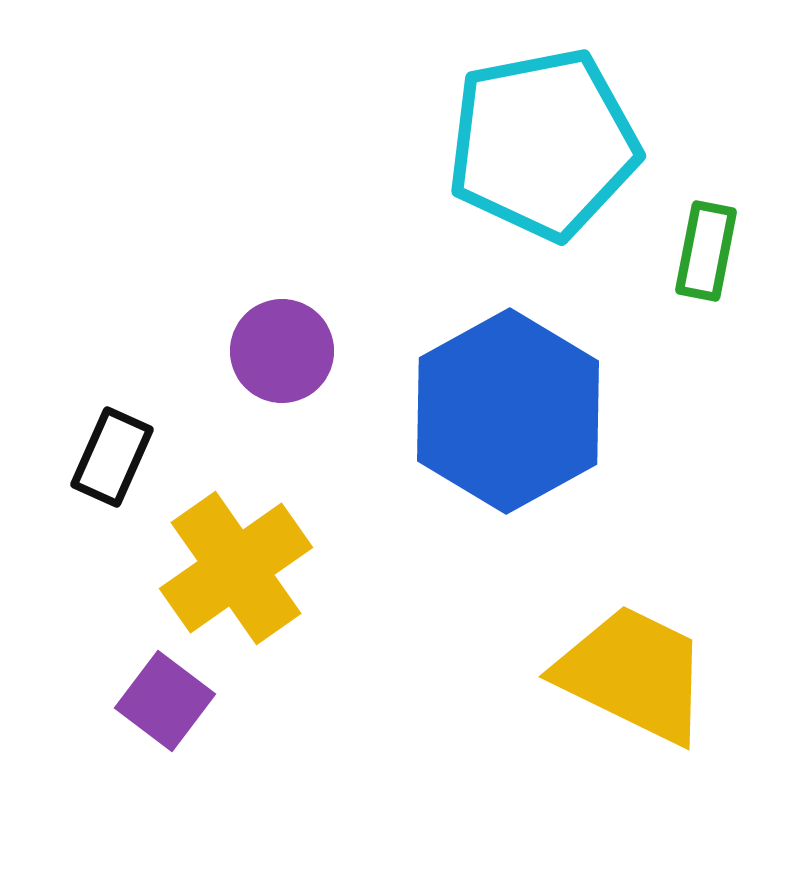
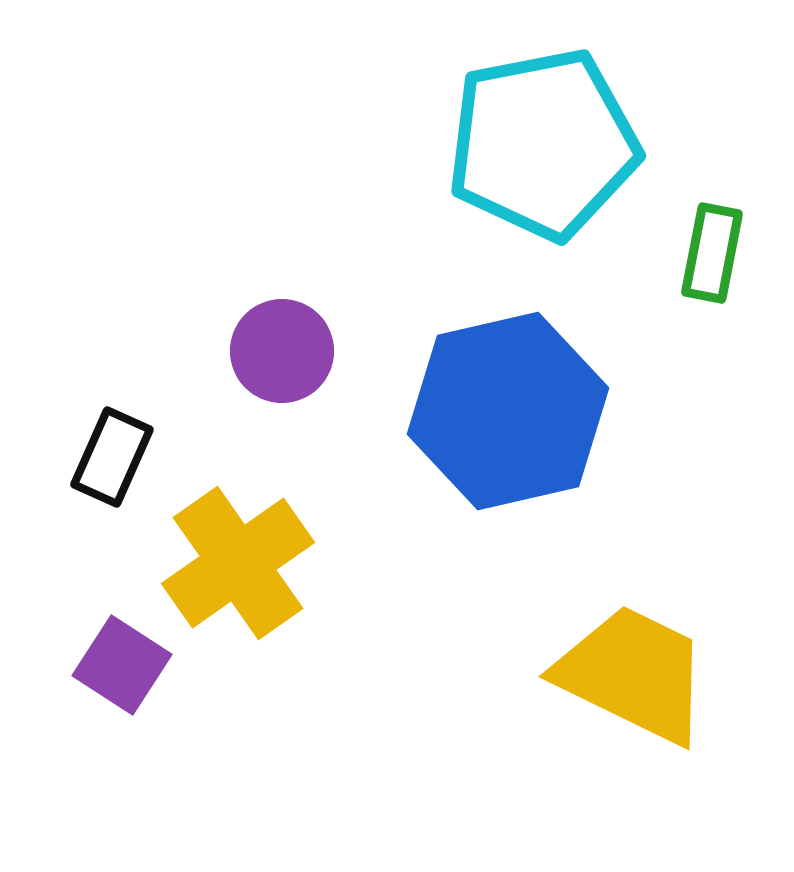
green rectangle: moved 6 px right, 2 px down
blue hexagon: rotated 16 degrees clockwise
yellow cross: moved 2 px right, 5 px up
purple square: moved 43 px left, 36 px up; rotated 4 degrees counterclockwise
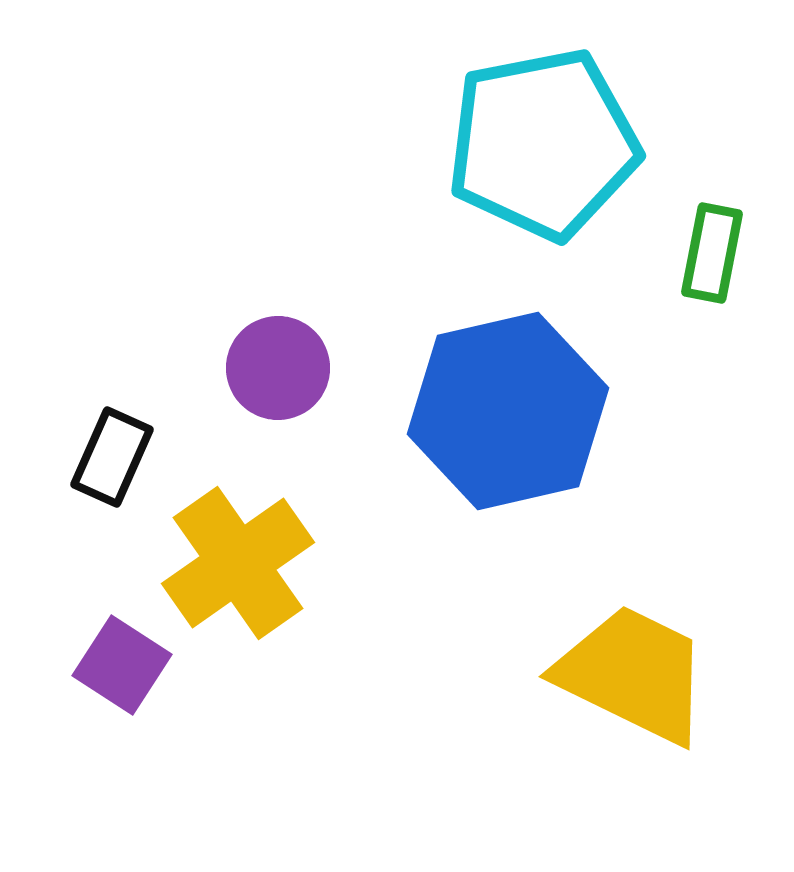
purple circle: moved 4 px left, 17 px down
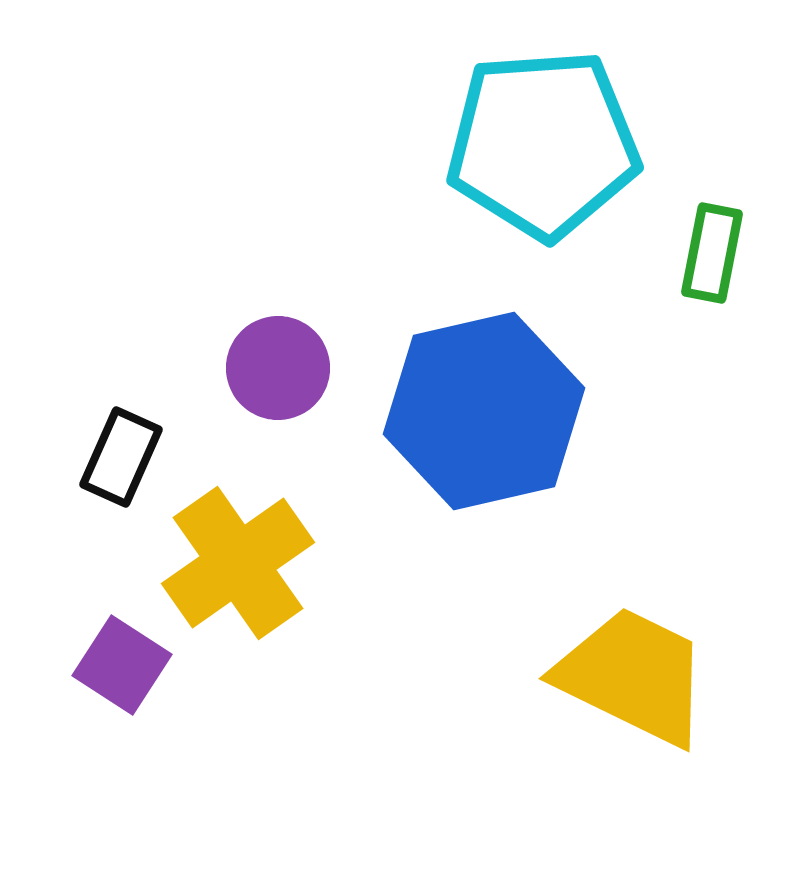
cyan pentagon: rotated 7 degrees clockwise
blue hexagon: moved 24 px left
black rectangle: moved 9 px right
yellow trapezoid: moved 2 px down
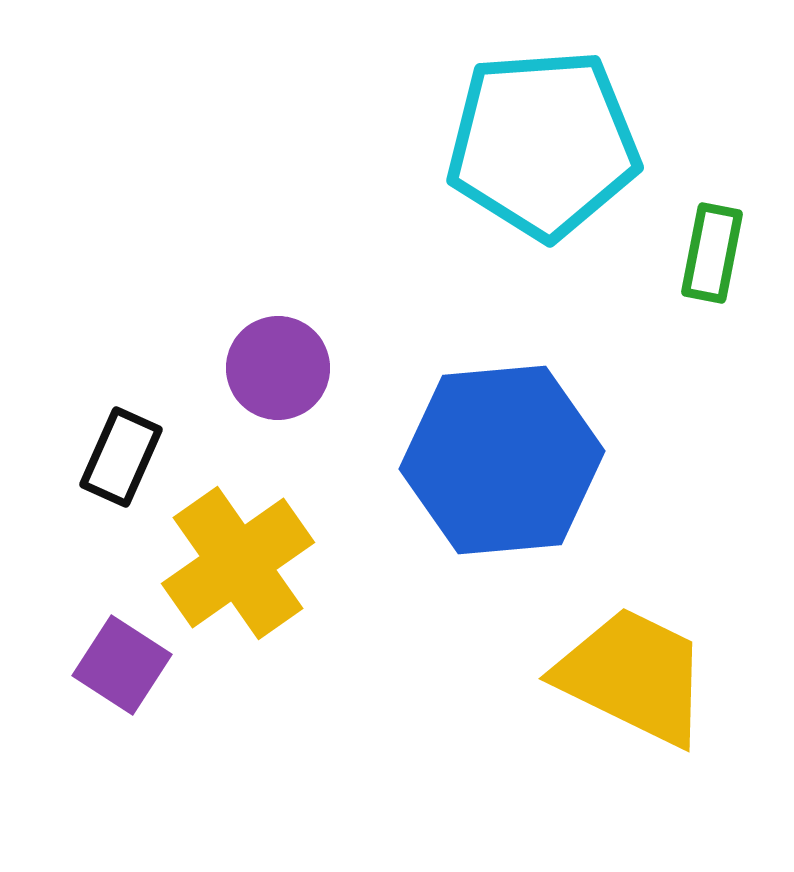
blue hexagon: moved 18 px right, 49 px down; rotated 8 degrees clockwise
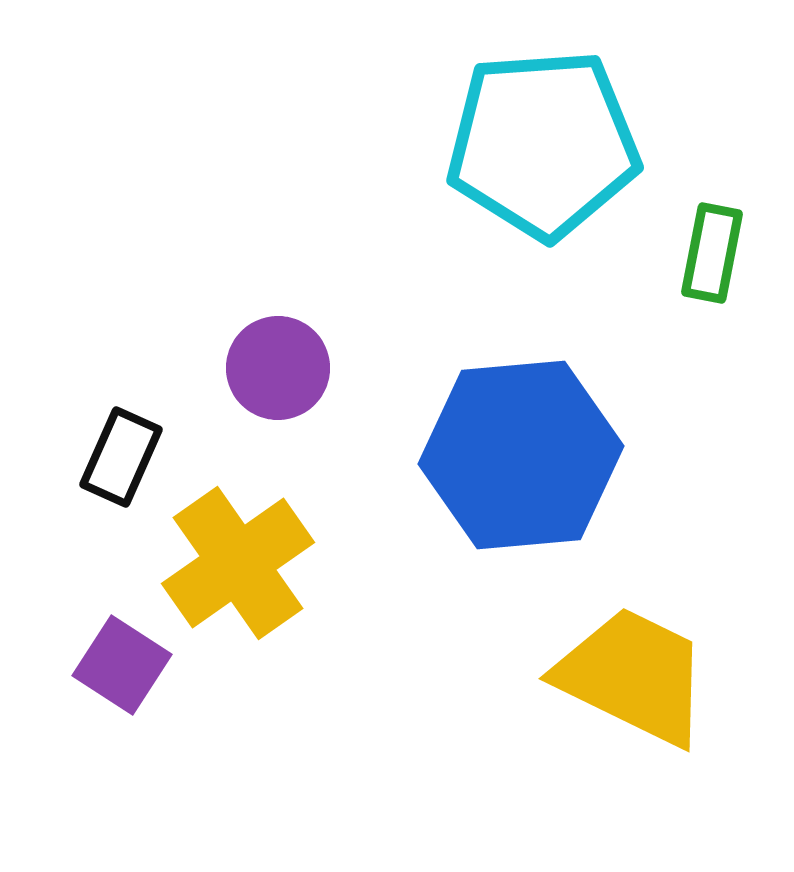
blue hexagon: moved 19 px right, 5 px up
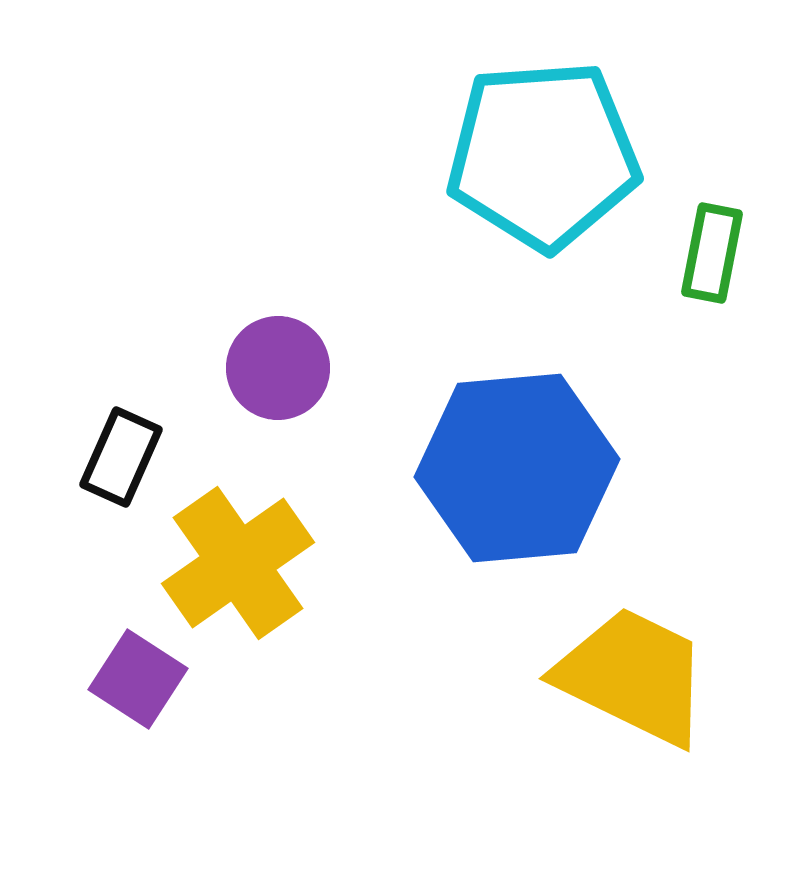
cyan pentagon: moved 11 px down
blue hexagon: moved 4 px left, 13 px down
purple square: moved 16 px right, 14 px down
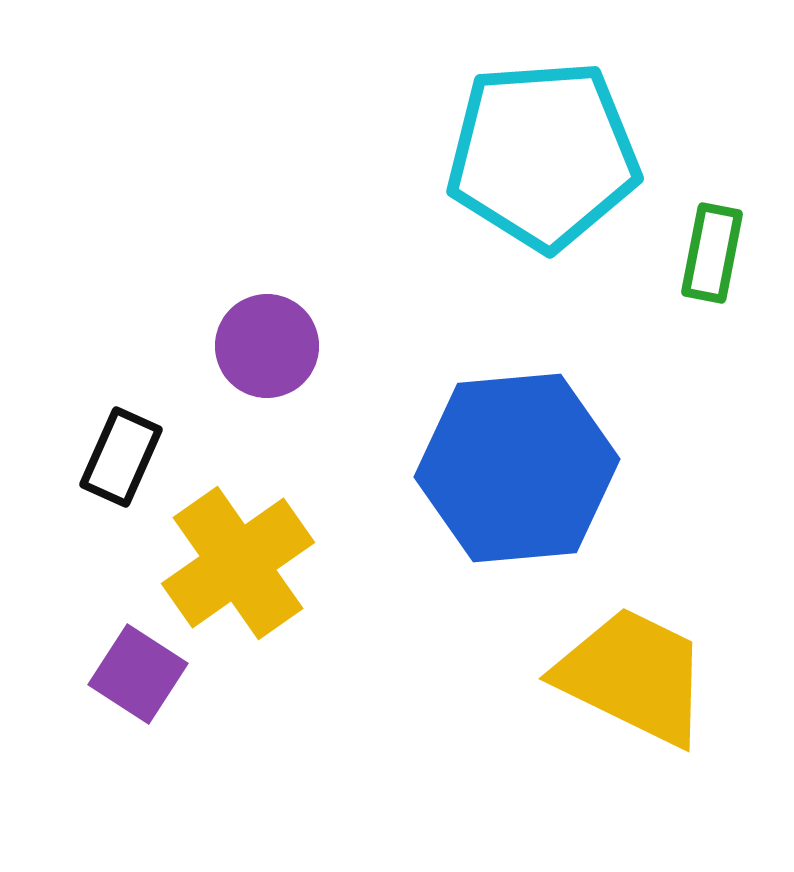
purple circle: moved 11 px left, 22 px up
purple square: moved 5 px up
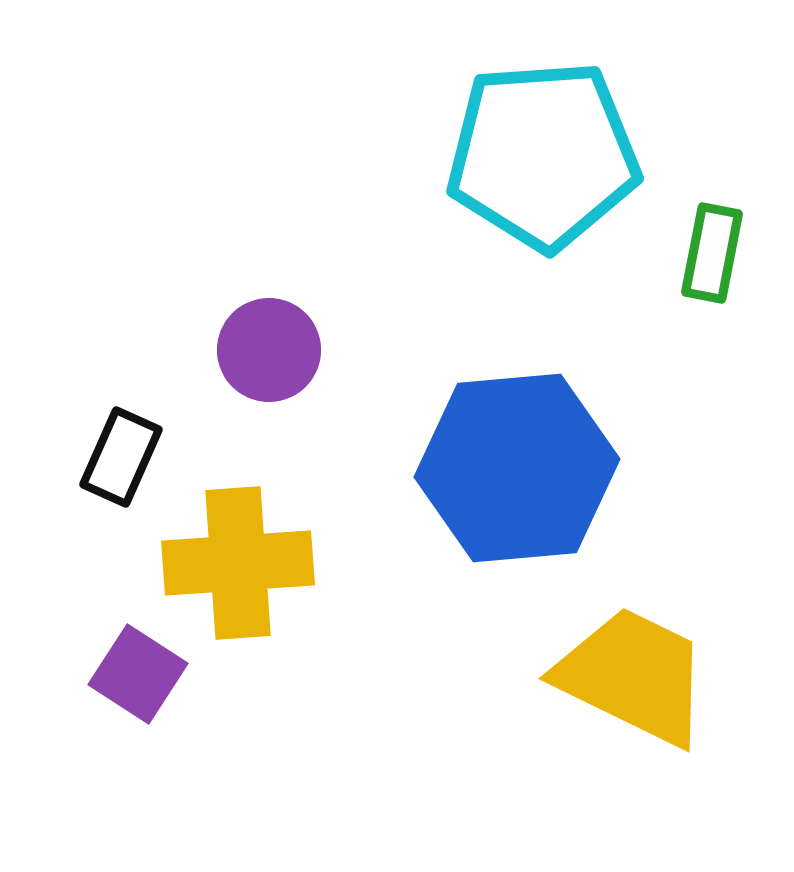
purple circle: moved 2 px right, 4 px down
yellow cross: rotated 31 degrees clockwise
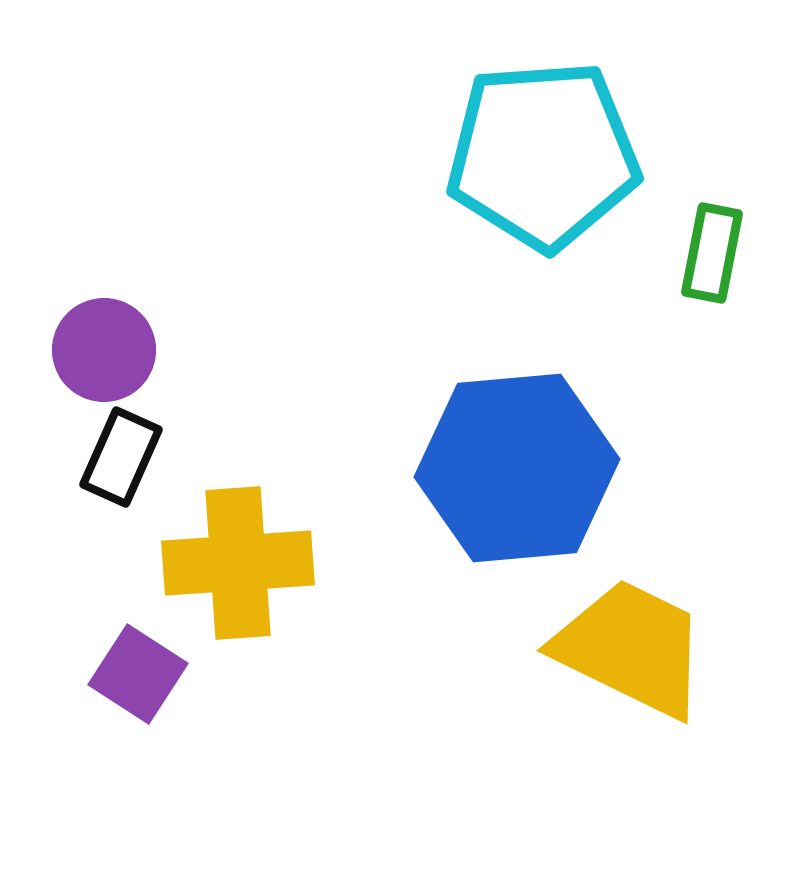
purple circle: moved 165 px left
yellow trapezoid: moved 2 px left, 28 px up
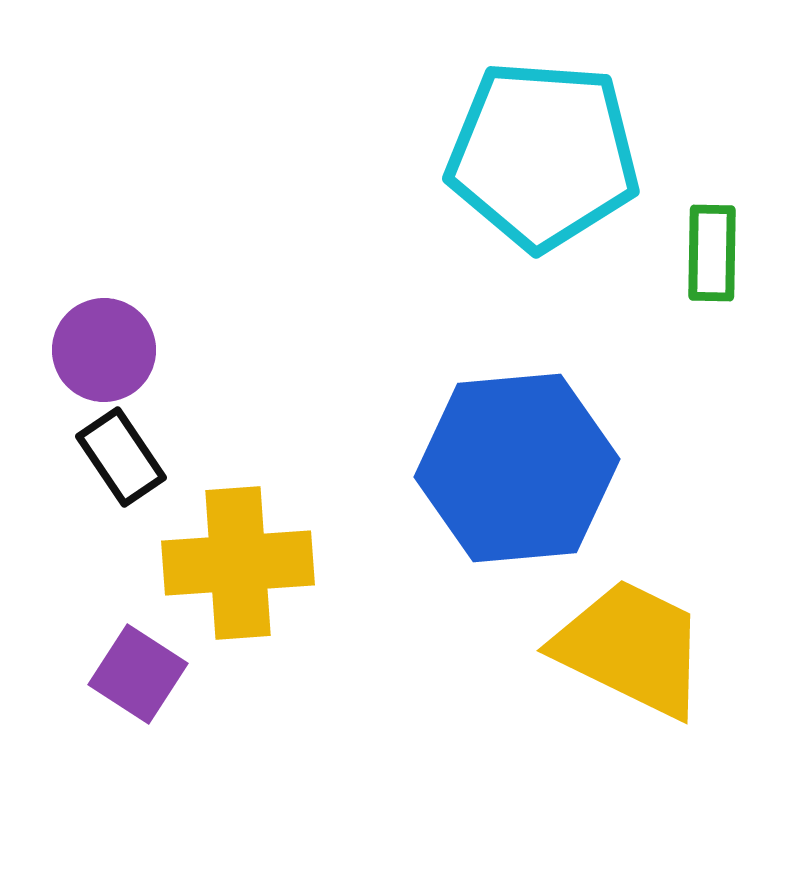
cyan pentagon: rotated 8 degrees clockwise
green rectangle: rotated 10 degrees counterclockwise
black rectangle: rotated 58 degrees counterclockwise
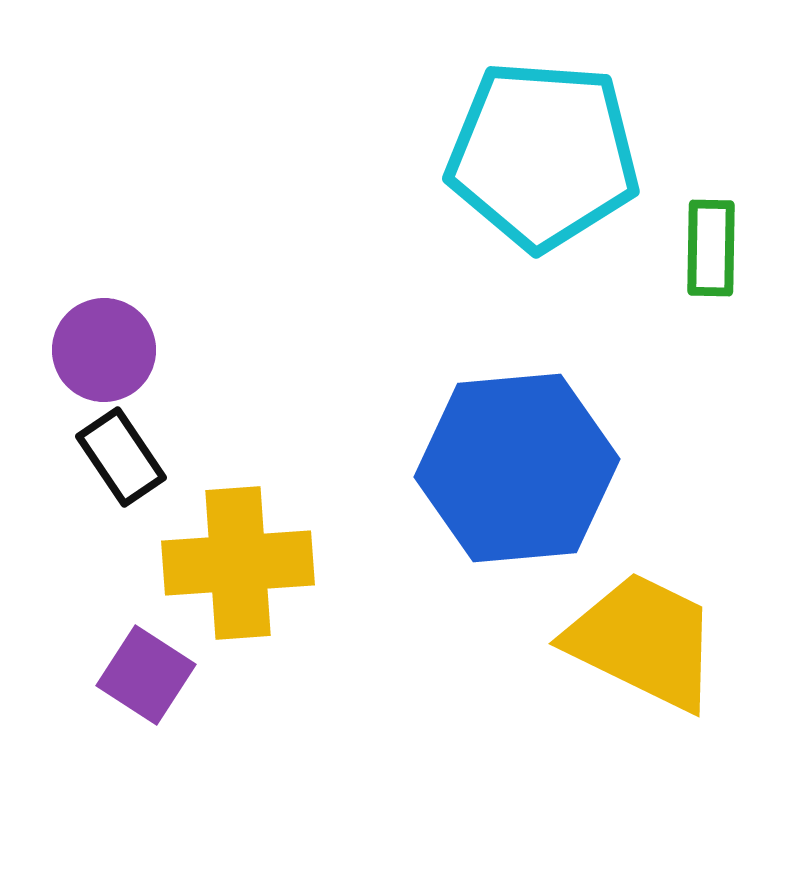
green rectangle: moved 1 px left, 5 px up
yellow trapezoid: moved 12 px right, 7 px up
purple square: moved 8 px right, 1 px down
